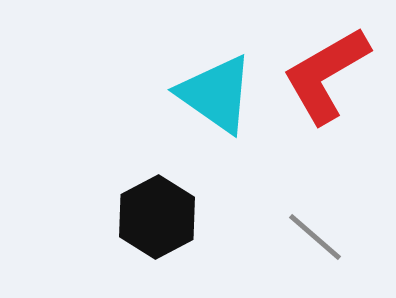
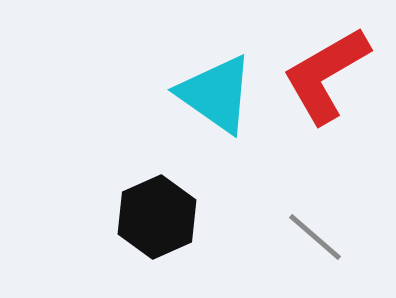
black hexagon: rotated 4 degrees clockwise
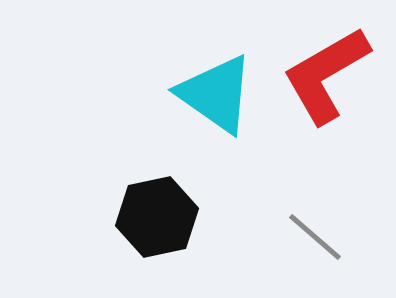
black hexagon: rotated 12 degrees clockwise
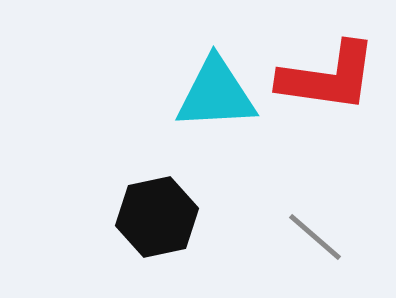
red L-shape: moved 2 px right, 2 px down; rotated 142 degrees counterclockwise
cyan triangle: rotated 38 degrees counterclockwise
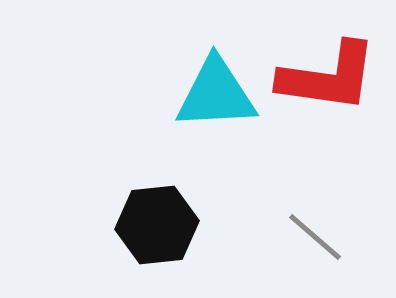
black hexagon: moved 8 px down; rotated 6 degrees clockwise
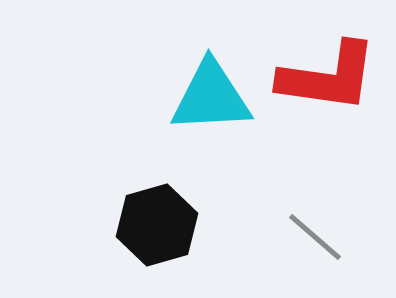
cyan triangle: moved 5 px left, 3 px down
black hexagon: rotated 10 degrees counterclockwise
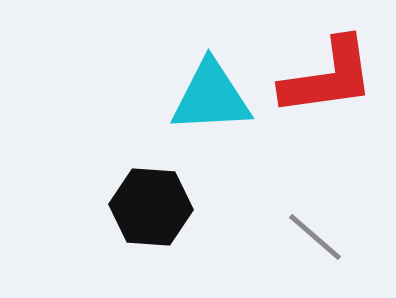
red L-shape: rotated 16 degrees counterclockwise
black hexagon: moved 6 px left, 18 px up; rotated 20 degrees clockwise
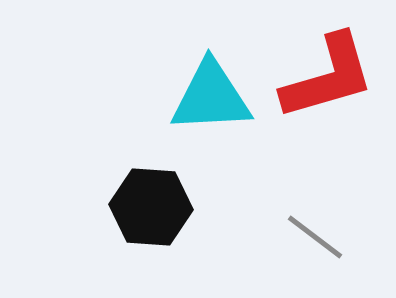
red L-shape: rotated 8 degrees counterclockwise
gray line: rotated 4 degrees counterclockwise
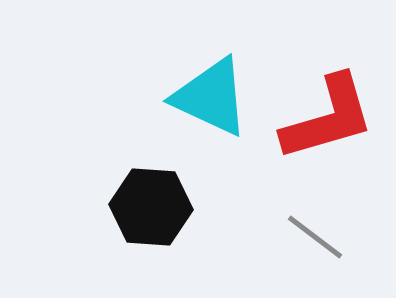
red L-shape: moved 41 px down
cyan triangle: rotated 28 degrees clockwise
